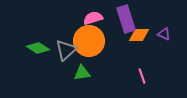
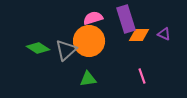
green triangle: moved 6 px right, 6 px down
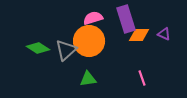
pink line: moved 2 px down
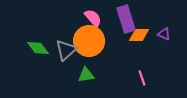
pink semicircle: rotated 66 degrees clockwise
green diamond: rotated 20 degrees clockwise
green triangle: moved 2 px left, 4 px up
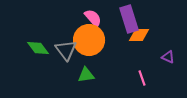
purple rectangle: moved 3 px right
purple triangle: moved 4 px right, 23 px down
orange circle: moved 1 px up
gray triangle: rotated 25 degrees counterclockwise
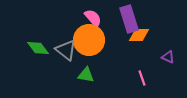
gray triangle: rotated 15 degrees counterclockwise
green triangle: rotated 18 degrees clockwise
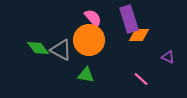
gray triangle: moved 5 px left; rotated 10 degrees counterclockwise
pink line: moved 1 px left, 1 px down; rotated 28 degrees counterclockwise
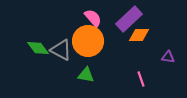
purple rectangle: rotated 64 degrees clockwise
orange circle: moved 1 px left, 1 px down
purple triangle: rotated 16 degrees counterclockwise
pink line: rotated 28 degrees clockwise
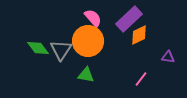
orange diamond: rotated 25 degrees counterclockwise
gray triangle: rotated 35 degrees clockwise
pink line: rotated 56 degrees clockwise
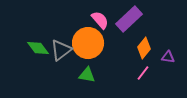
pink semicircle: moved 7 px right, 2 px down
orange diamond: moved 5 px right, 13 px down; rotated 25 degrees counterclockwise
orange circle: moved 2 px down
gray triangle: rotated 20 degrees clockwise
green triangle: moved 1 px right
pink line: moved 2 px right, 6 px up
